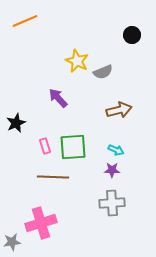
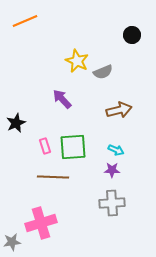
purple arrow: moved 4 px right, 1 px down
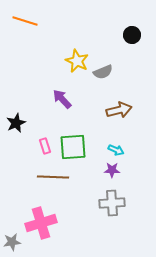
orange line: rotated 40 degrees clockwise
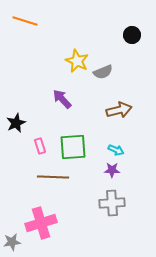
pink rectangle: moved 5 px left
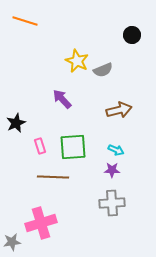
gray semicircle: moved 2 px up
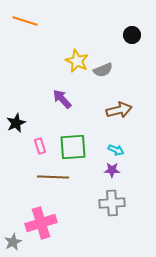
gray star: moved 1 px right; rotated 18 degrees counterclockwise
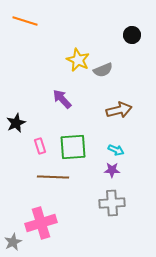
yellow star: moved 1 px right, 1 px up
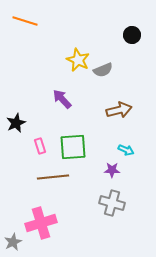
cyan arrow: moved 10 px right
brown line: rotated 8 degrees counterclockwise
gray cross: rotated 20 degrees clockwise
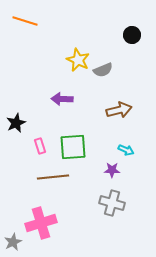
purple arrow: rotated 45 degrees counterclockwise
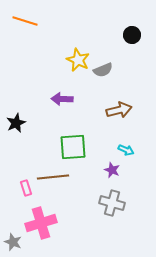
pink rectangle: moved 14 px left, 42 px down
purple star: rotated 21 degrees clockwise
gray star: rotated 24 degrees counterclockwise
